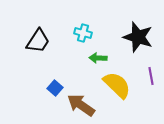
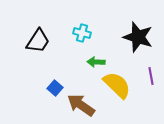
cyan cross: moved 1 px left
green arrow: moved 2 px left, 4 px down
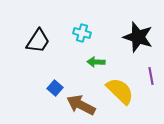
yellow semicircle: moved 3 px right, 6 px down
brown arrow: rotated 8 degrees counterclockwise
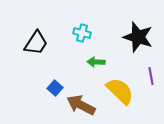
black trapezoid: moved 2 px left, 2 px down
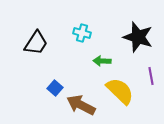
green arrow: moved 6 px right, 1 px up
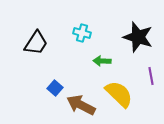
yellow semicircle: moved 1 px left, 3 px down
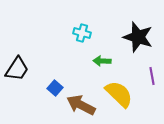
black trapezoid: moved 19 px left, 26 px down
purple line: moved 1 px right
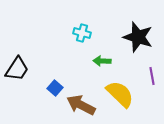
yellow semicircle: moved 1 px right
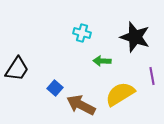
black star: moved 3 px left
yellow semicircle: rotated 76 degrees counterclockwise
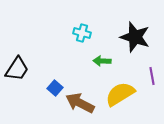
brown arrow: moved 1 px left, 2 px up
